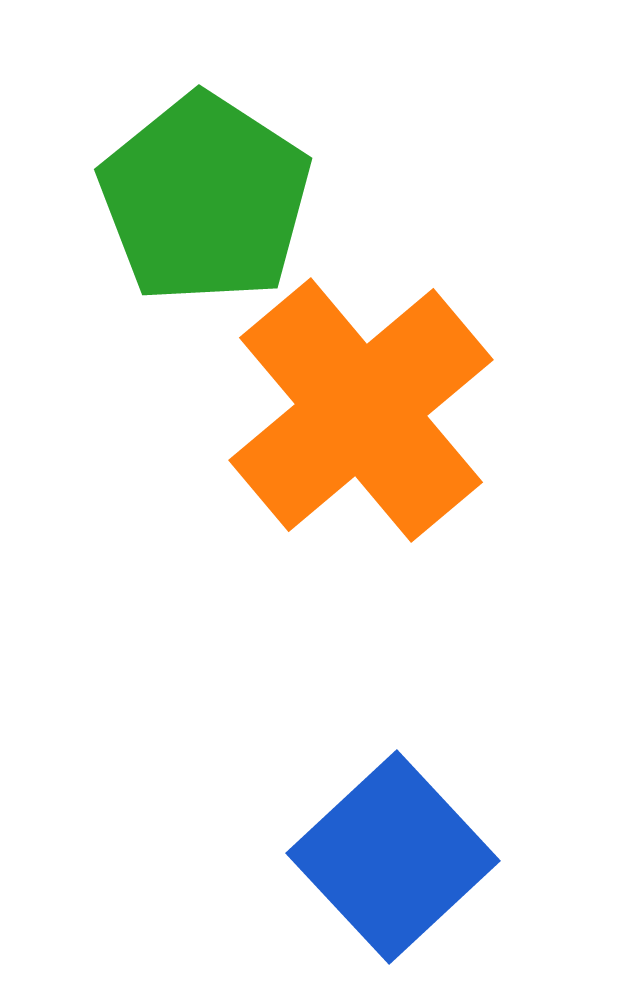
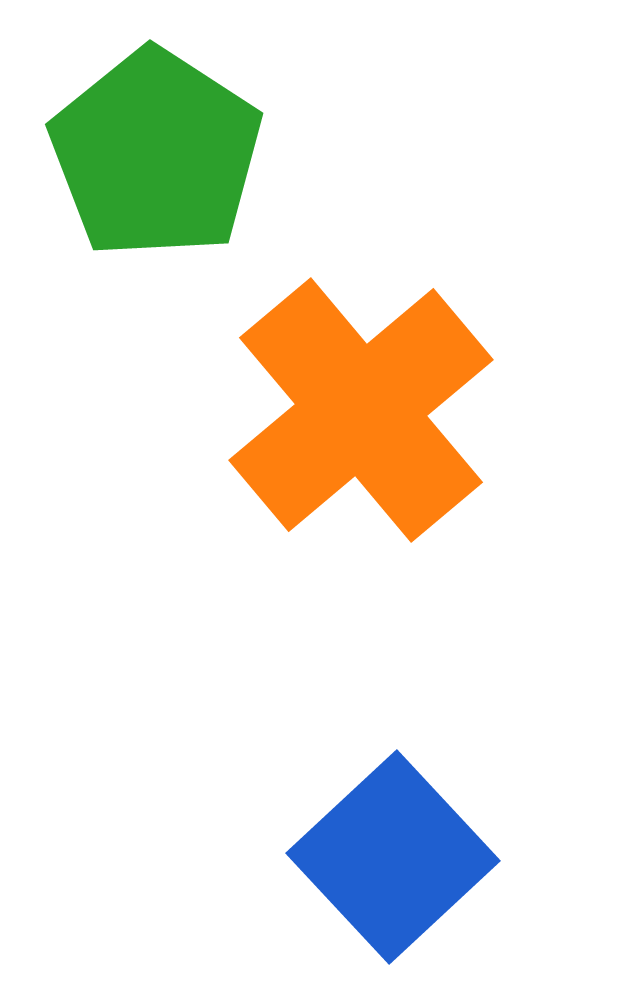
green pentagon: moved 49 px left, 45 px up
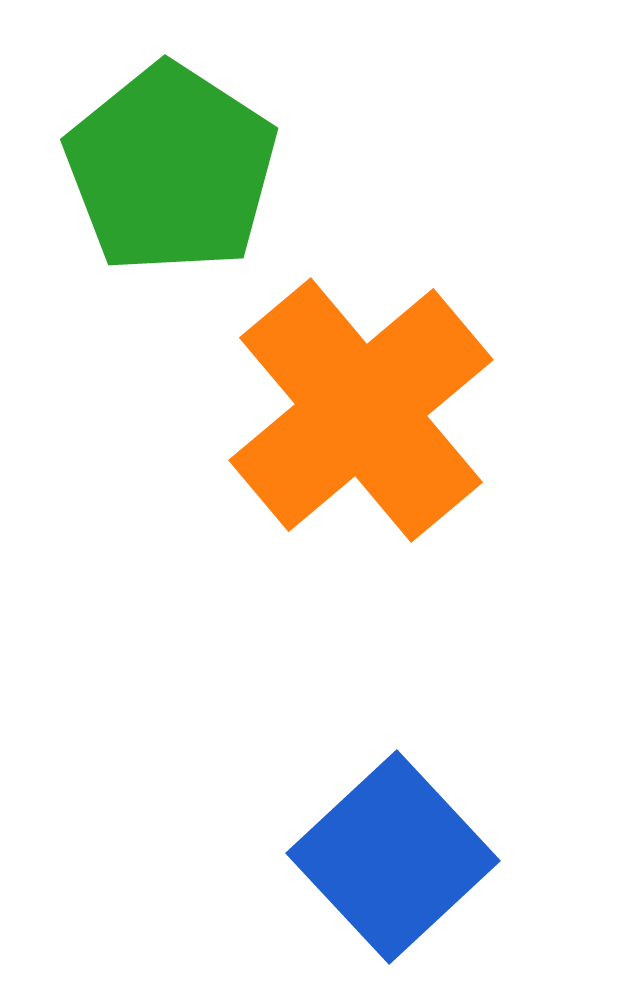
green pentagon: moved 15 px right, 15 px down
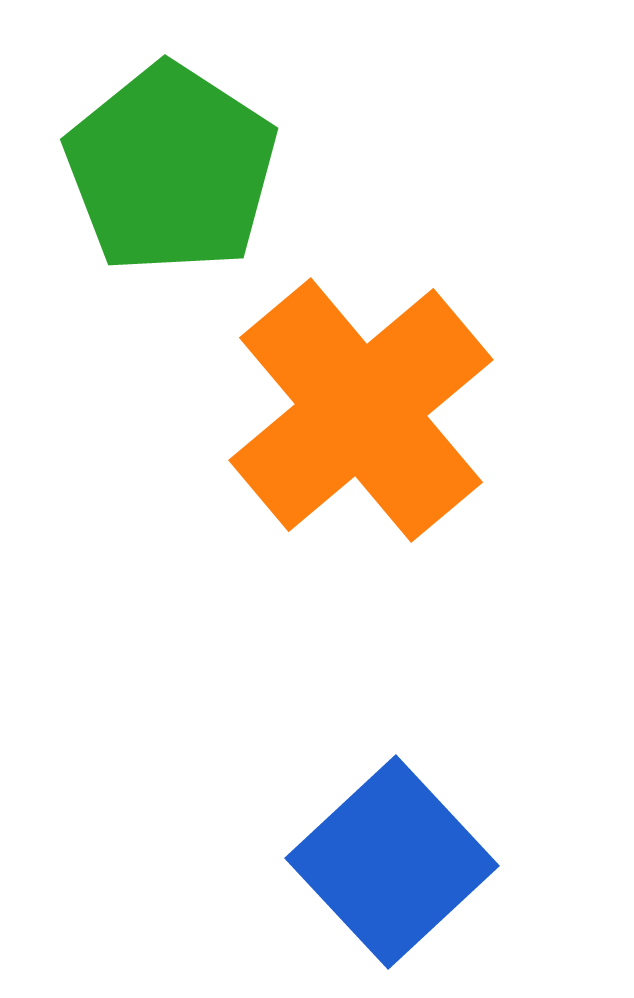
blue square: moved 1 px left, 5 px down
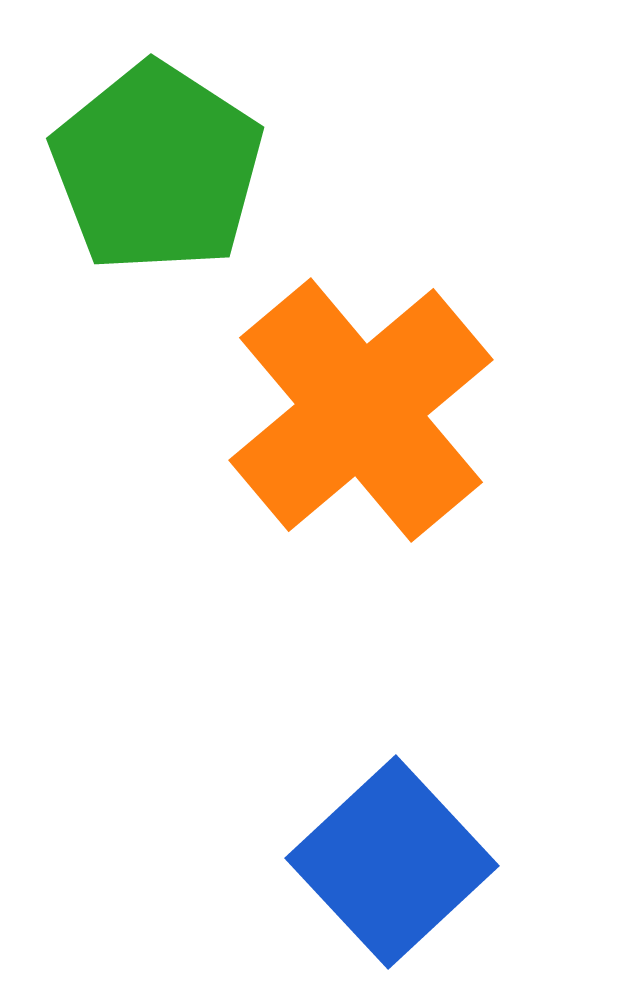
green pentagon: moved 14 px left, 1 px up
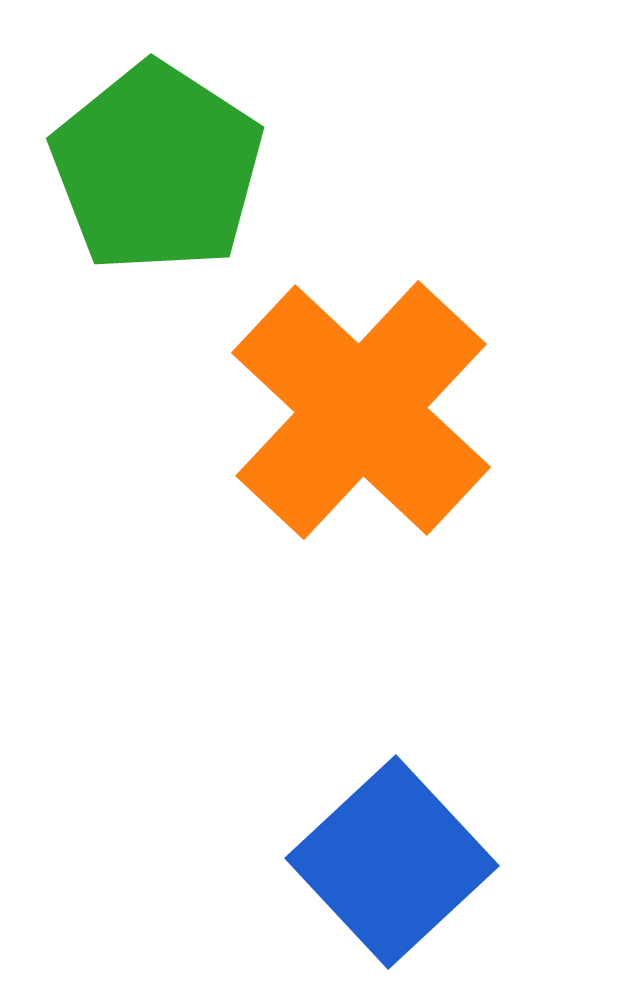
orange cross: rotated 7 degrees counterclockwise
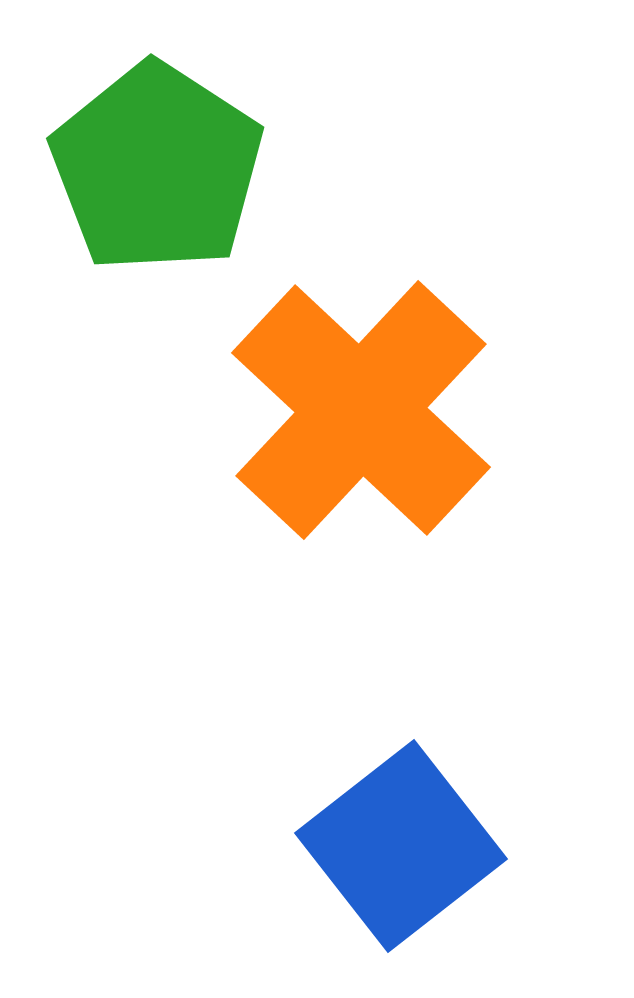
blue square: moved 9 px right, 16 px up; rotated 5 degrees clockwise
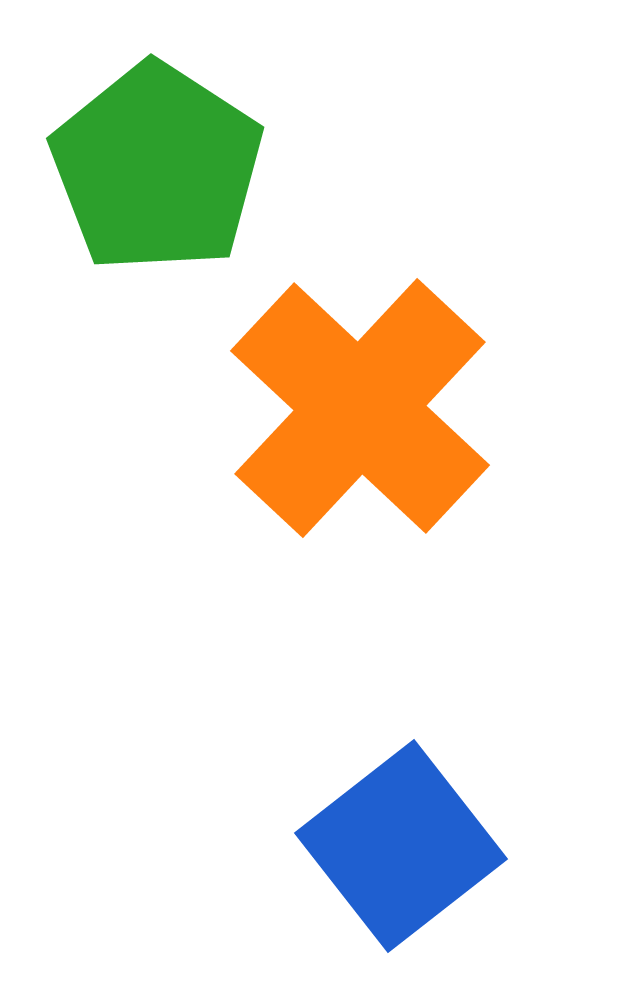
orange cross: moved 1 px left, 2 px up
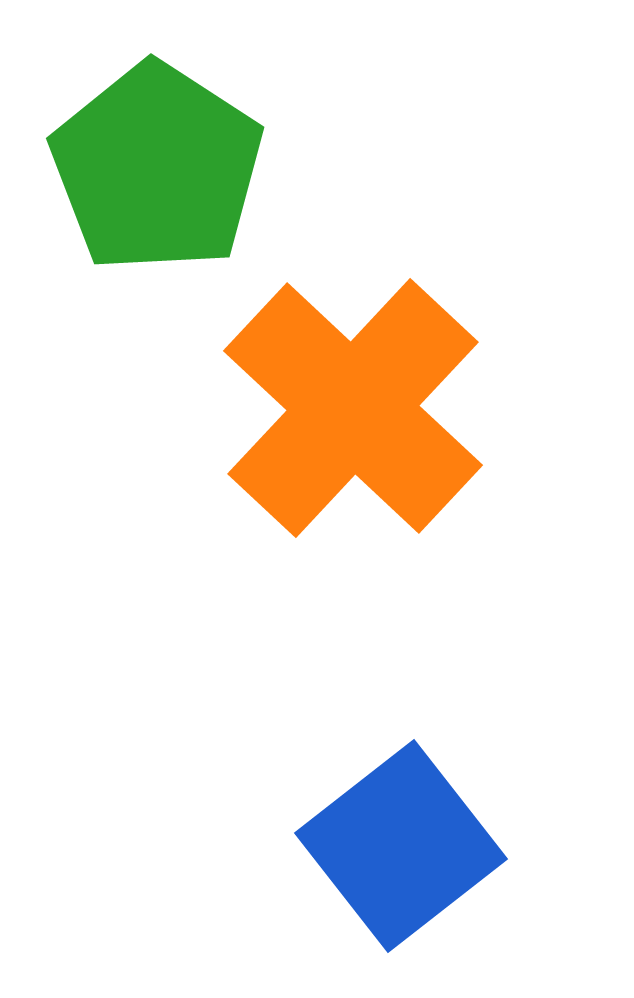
orange cross: moved 7 px left
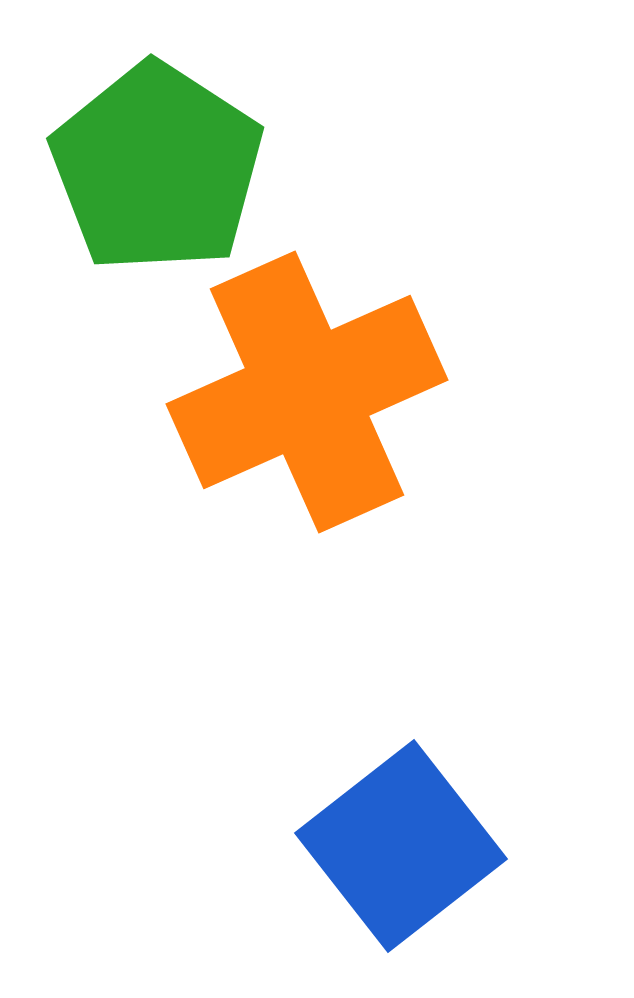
orange cross: moved 46 px left, 16 px up; rotated 23 degrees clockwise
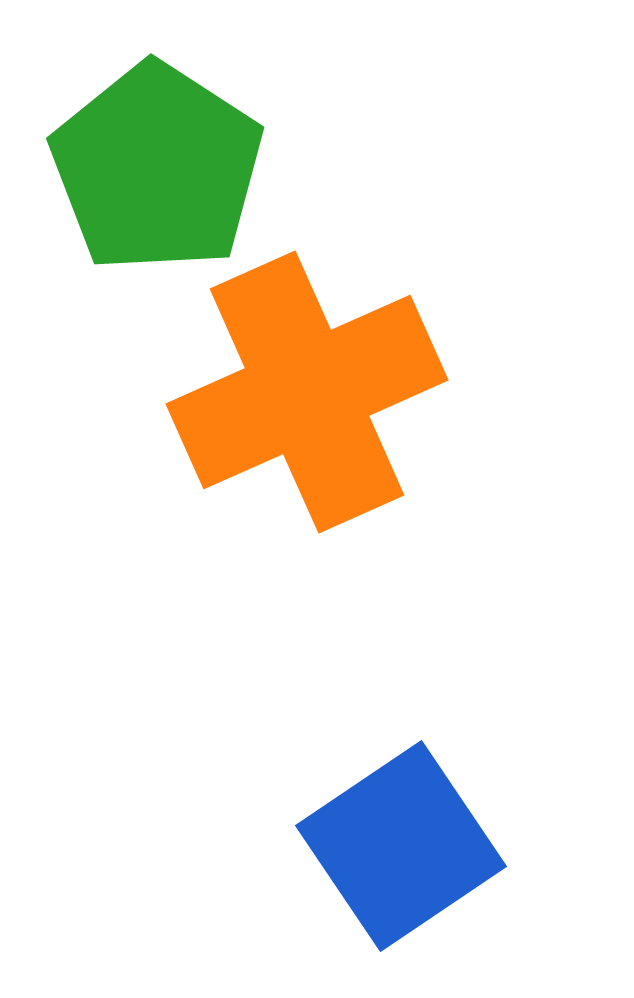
blue square: rotated 4 degrees clockwise
